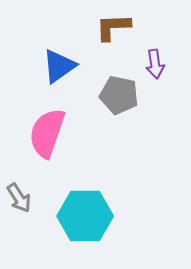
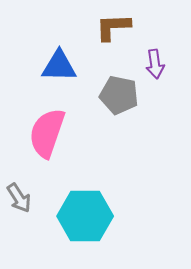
blue triangle: rotated 36 degrees clockwise
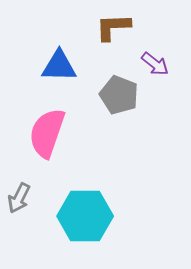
purple arrow: rotated 44 degrees counterclockwise
gray pentagon: rotated 9 degrees clockwise
gray arrow: rotated 60 degrees clockwise
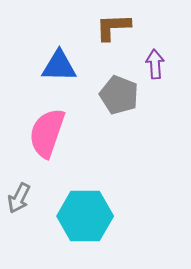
purple arrow: rotated 132 degrees counterclockwise
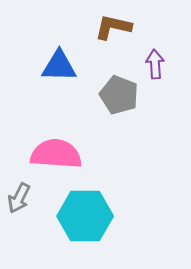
brown L-shape: rotated 15 degrees clockwise
pink semicircle: moved 9 px right, 21 px down; rotated 75 degrees clockwise
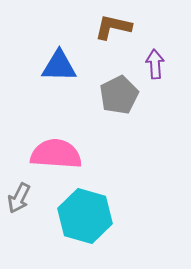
gray pentagon: rotated 24 degrees clockwise
cyan hexagon: rotated 16 degrees clockwise
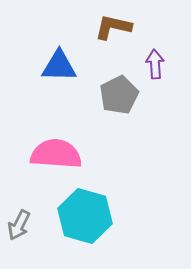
gray arrow: moved 27 px down
